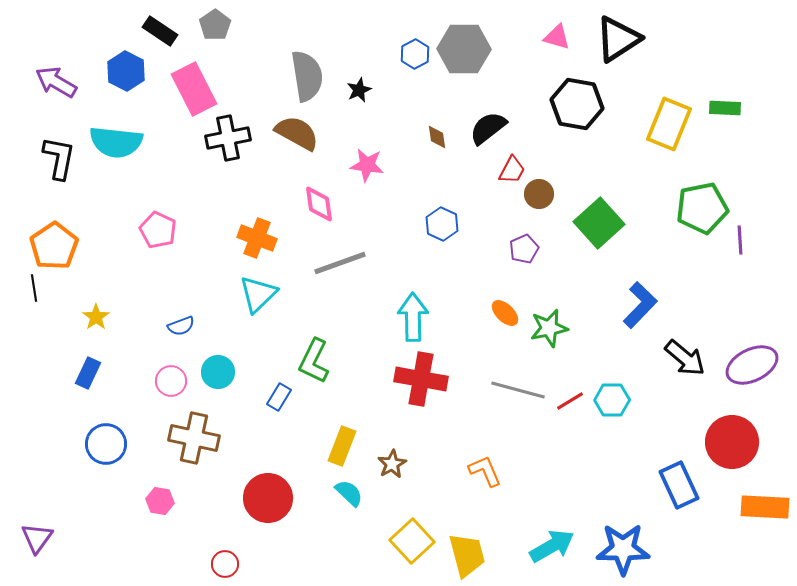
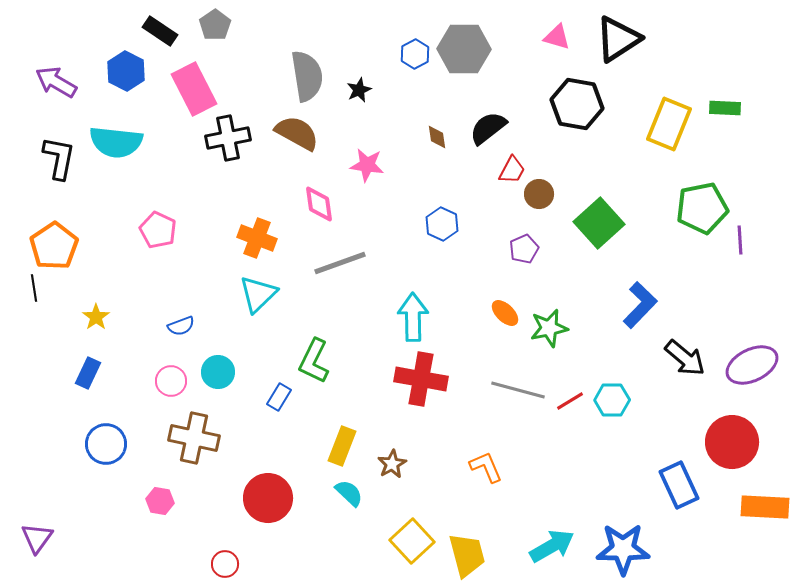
orange L-shape at (485, 471): moved 1 px right, 4 px up
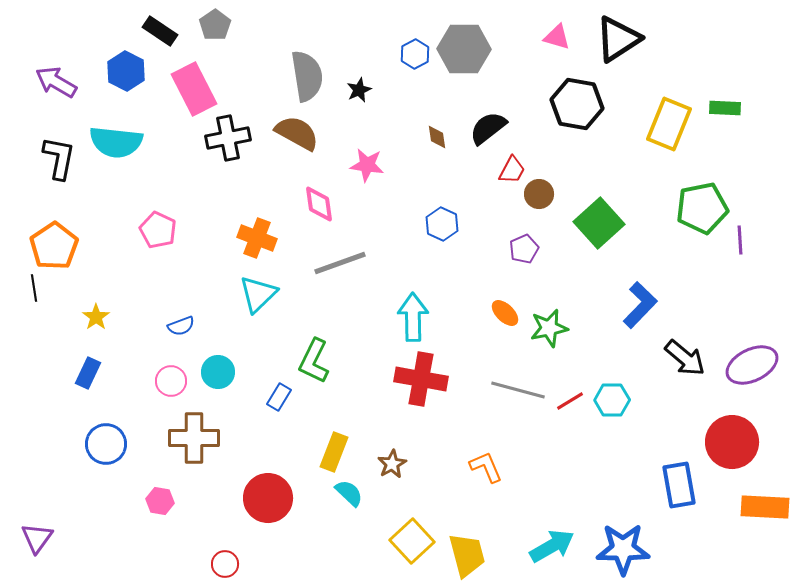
brown cross at (194, 438): rotated 12 degrees counterclockwise
yellow rectangle at (342, 446): moved 8 px left, 6 px down
blue rectangle at (679, 485): rotated 15 degrees clockwise
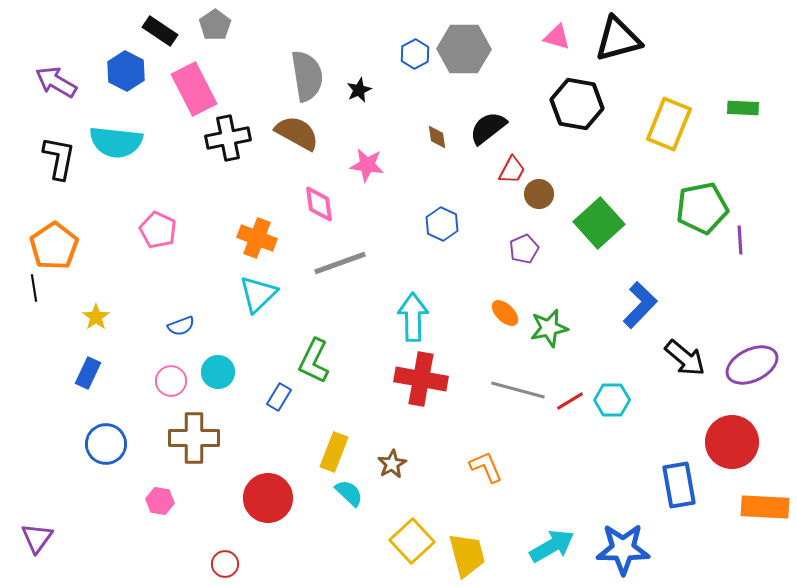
black triangle at (618, 39): rotated 18 degrees clockwise
green rectangle at (725, 108): moved 18 px right
